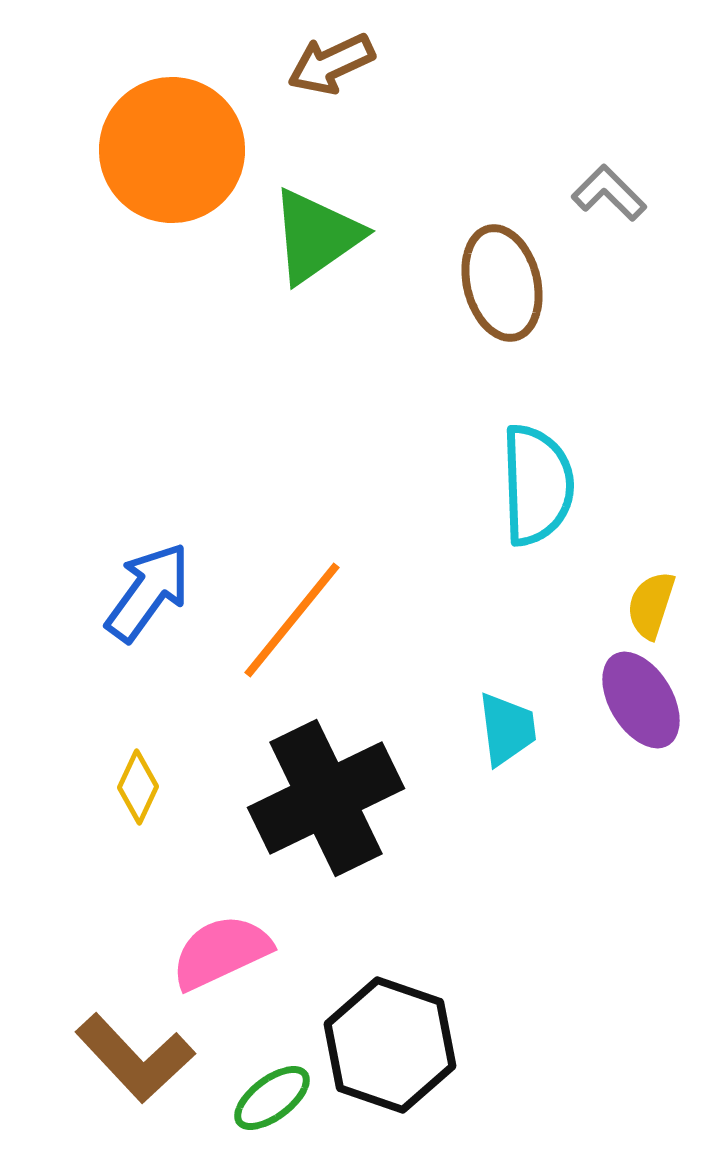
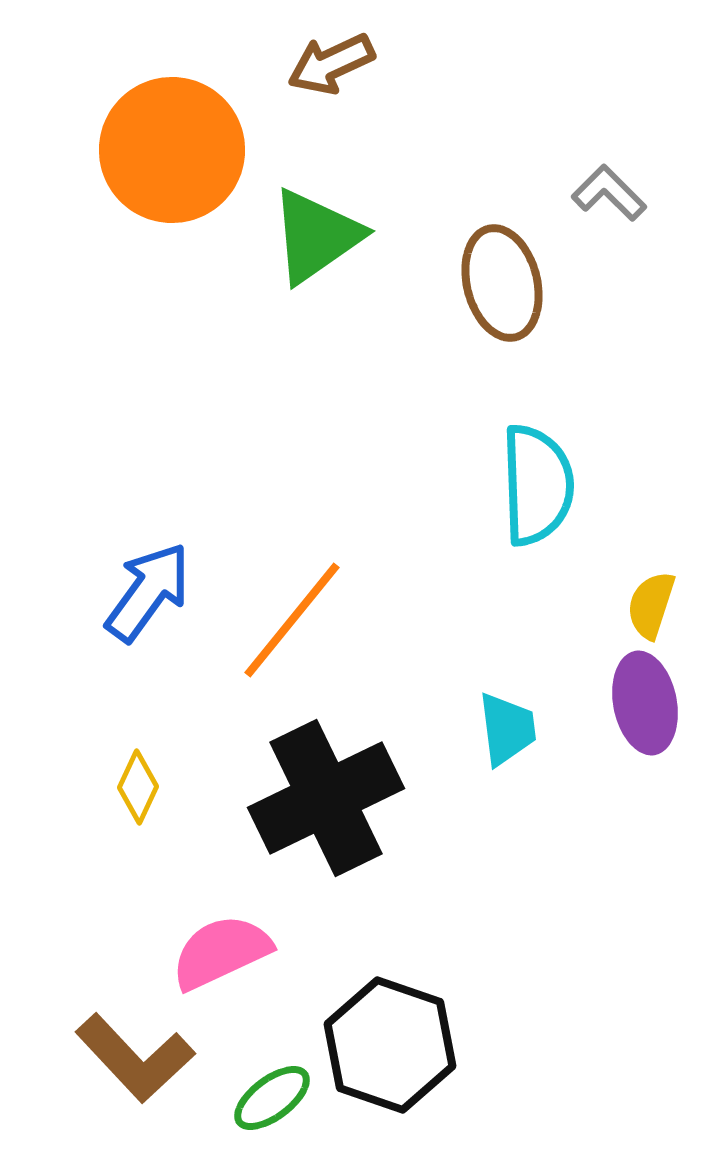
purple ellipse: moved 4 px right, 3 px down; rotated 20 degrees clockwise
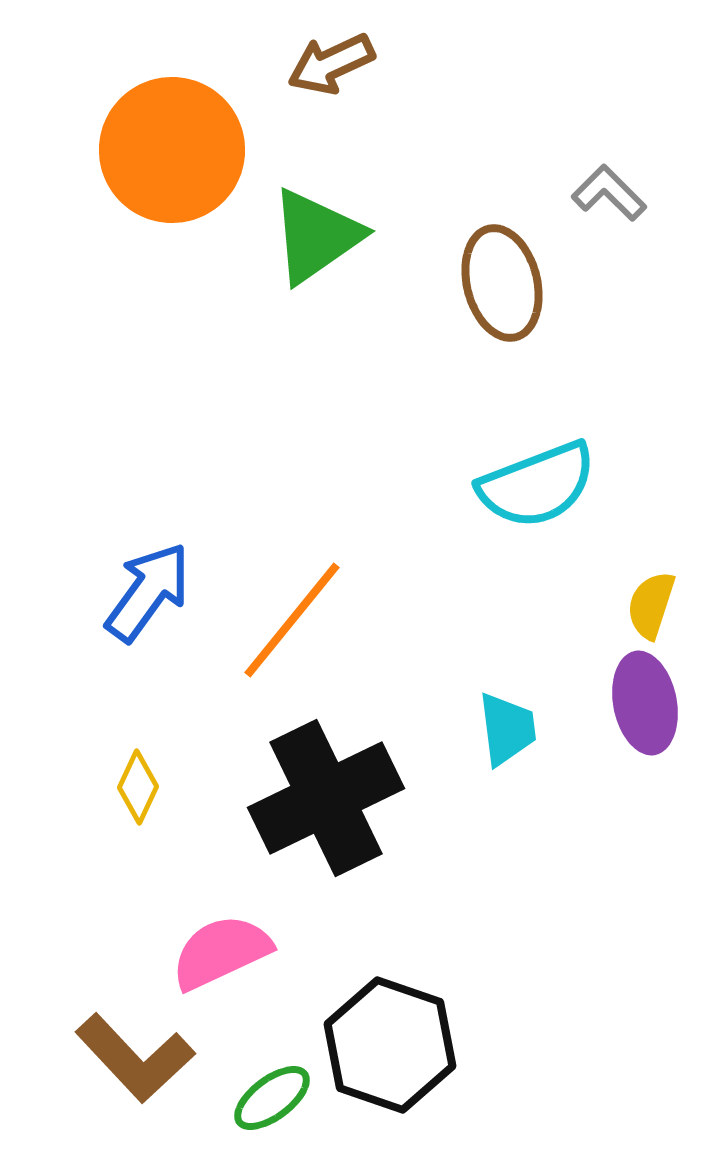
cyan semicircle: rotated 71 degrees clockwise
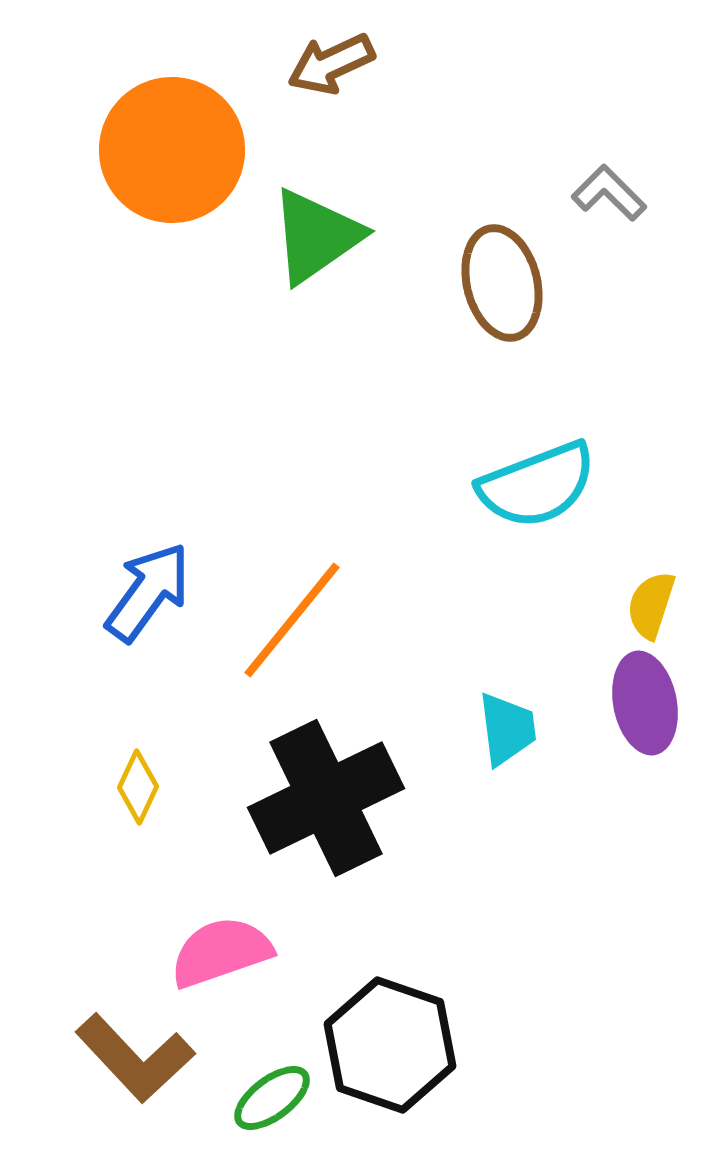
pink semicircle: rotated 6 degrees clockwise
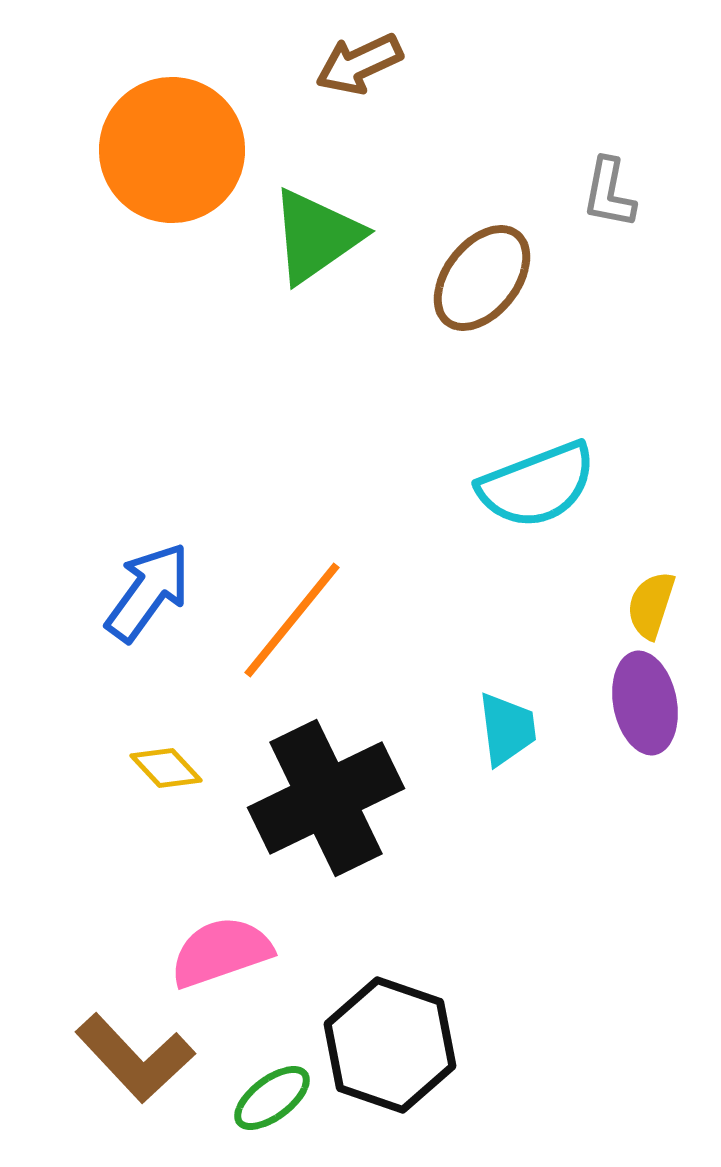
brown arrow: moved 28 px right
gray L-shape: rotated 124 degrees counterclockwise
brown ellipse: moved 20 px left, 5 px up; rotated 52 degrees clockwise
yellow diamond: moved 28 px right, 19 px up; rotated 68 degrees counterclockwise
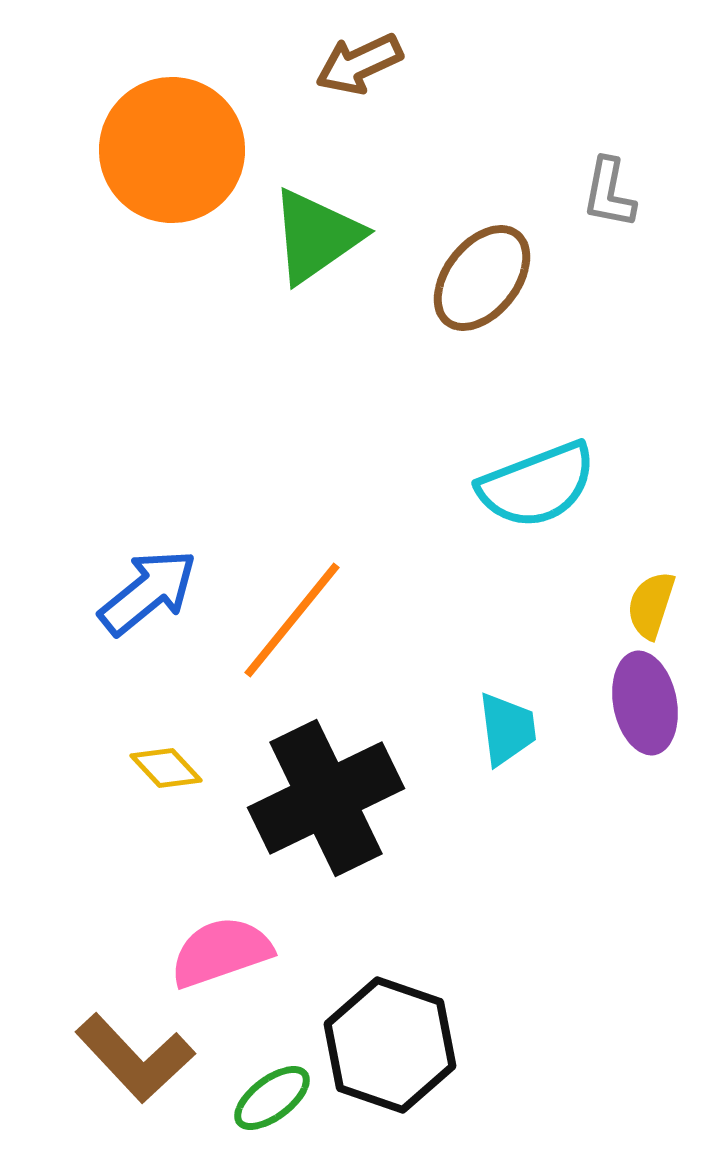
blue arrow: rotated 15 degrees clockwise
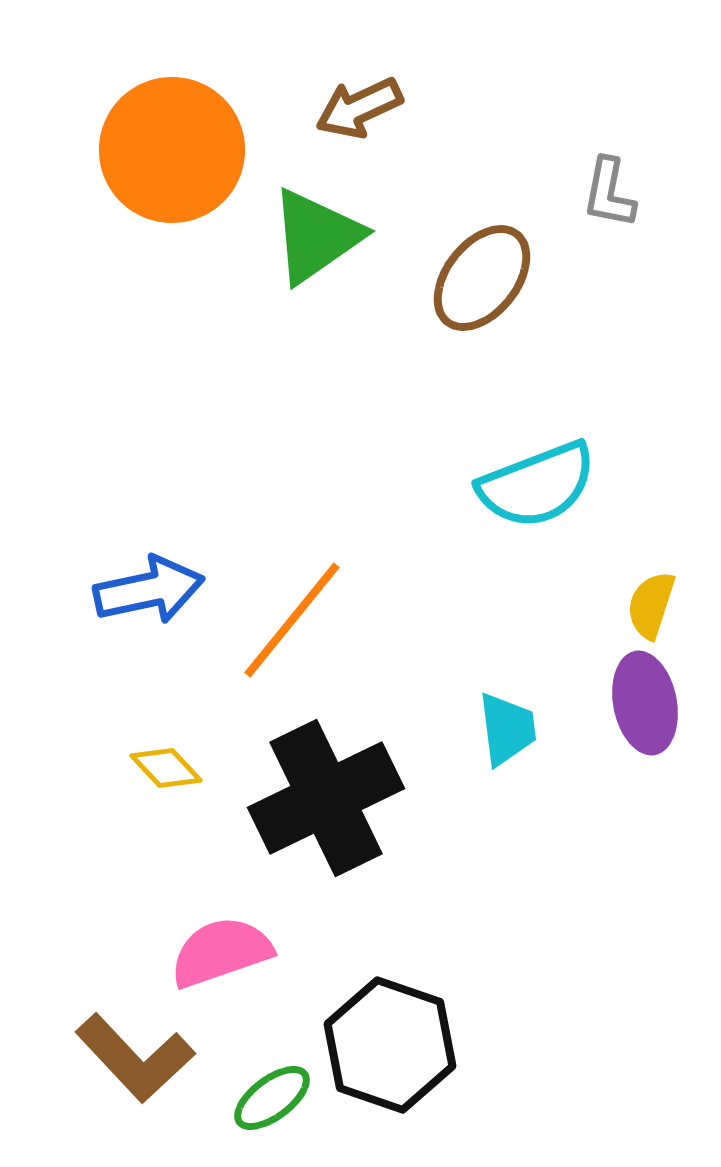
brown arrow: moved 44 px down
blue arrow: moved 1 px right, 2 px up; rotated 27 degrees clockwise
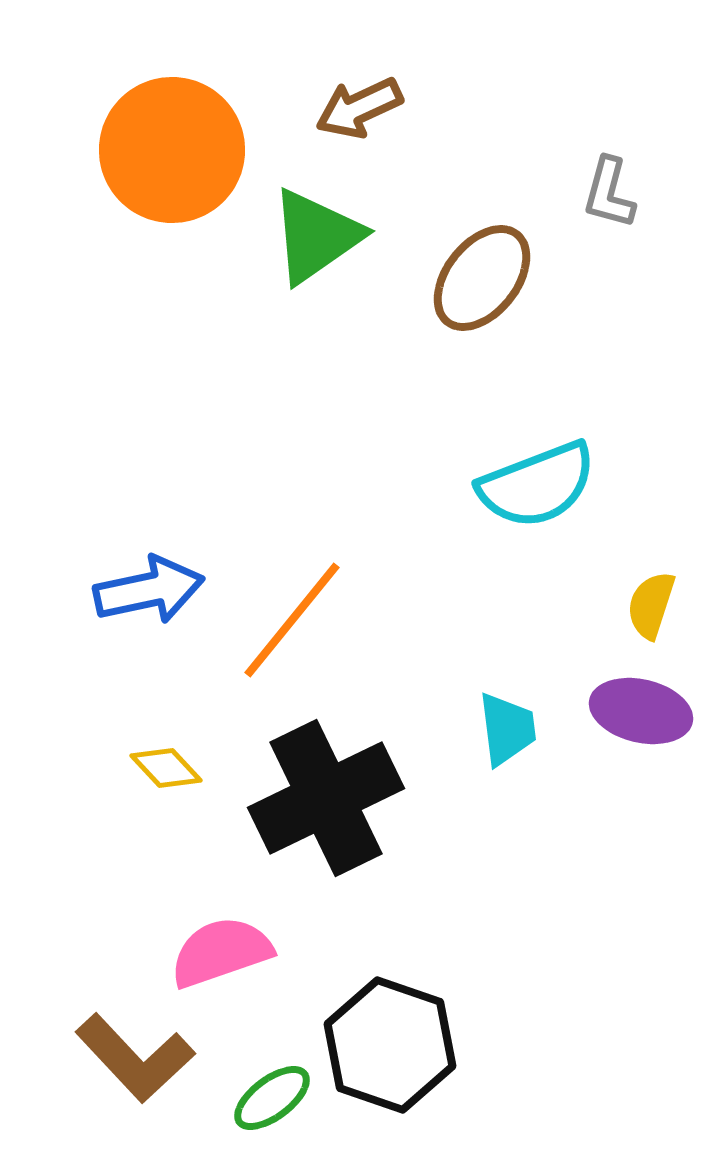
gray L-shape: rotated 4 degrees clockwise
purple ellipse: moved 4 px left, 8 px down; rotated 66 degrees counterclockwise
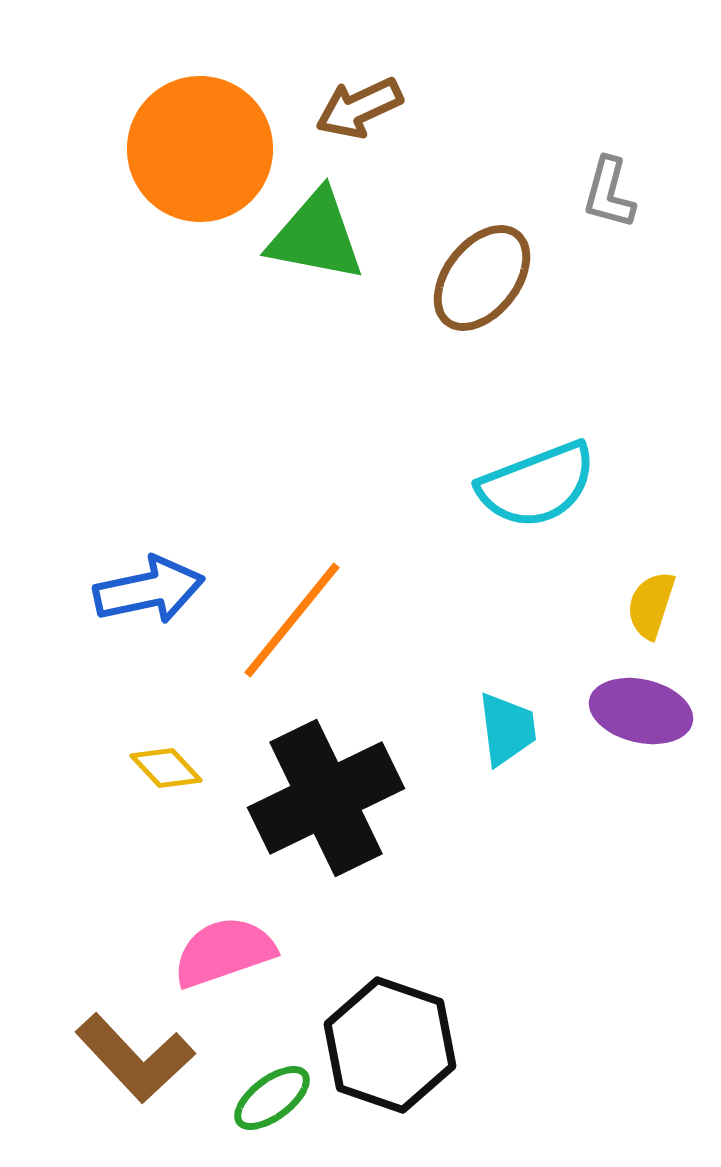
orange circle: moved 28 px right, 1 px up
green triangle: rotated 46 degrees clockwise
pink semicircle: moved 3 px right
